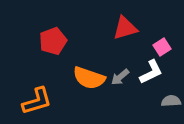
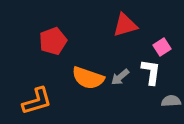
red triangle: moved 3 px up
white L-shape: rotated 56 degrees counterclockwise
orange semicircle: moved 1 px left
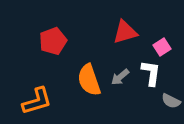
red triangle: moved 7 px down
white L-shape: moved 1 px down
orange semicircle: moved 1 px right, 2 px down; rotated 52 degrees clockwise
gray semicircle: rotated 150 degrees counterclockwise
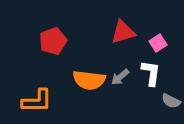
red triangle: moved 2 px left
pink square: moved 4 px left, 4 px up
orange semicircle: rotated 64 degrees counterclockwise
orange L-shape: rotated 16 degrees clockwise
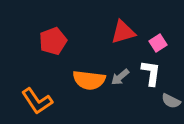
orange L-shape: rotated 56 degrees clockwise
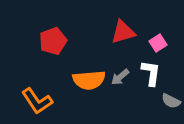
orange semicircle: rotated 12 degrees counterclockwise
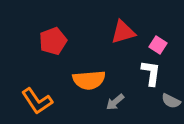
pink square: moved 2 px down; rotated 24 degrees counterclockwise
gray arrow: moved 5 px left, 25 px down
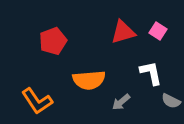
pink square: moved 14 px up
white L-shape: rotated 20 degrees counterclockwise
gray arrow: moved 6 px right
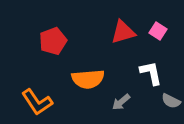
orange semicircle: moved 1 px left, 1 px up
orange L-shape: moved 1 px down
